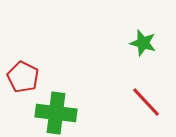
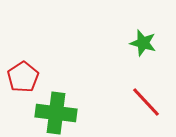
red pentagon: rotated 12 degrees clockwise
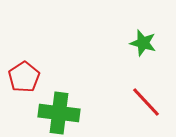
red pentagon: moved 1 px right
green cross: moved 3 px right
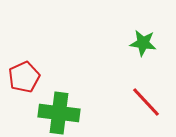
green star: rotated 8 degrees counterclockwise
red pentagon: rotated 8 degrees clockwise
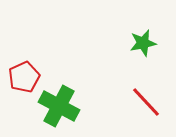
green star: rotated 20 degrees counterclockwise
green cross: moved 7 px up; rotated 21 degrees clockwise
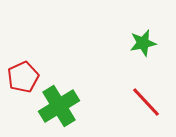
red pentagon: moved 1 px left
green cross: rotated 30 degrees clockwise
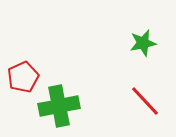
red line: moved 1 px left, 1 px up
green cross: rotated 21 degrees clockwise
